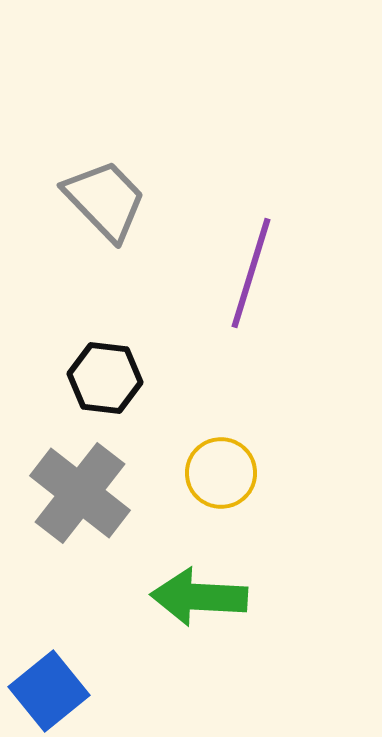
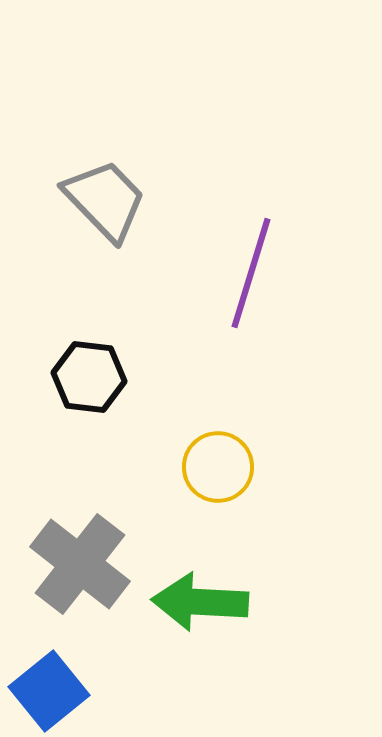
black hexagon: moved 16 px left, 1 px up
yellow circle: moved 3 px left, 6 px up
gray cross: moved 71 px down
green arrow: moved 1 px right, 5 px down
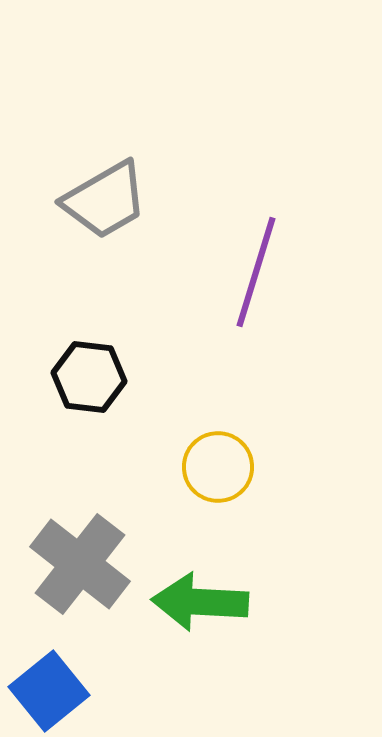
gray trapezoid: rotated 104 degrees clockwise
purple line: moved 5 px right, 1 px up
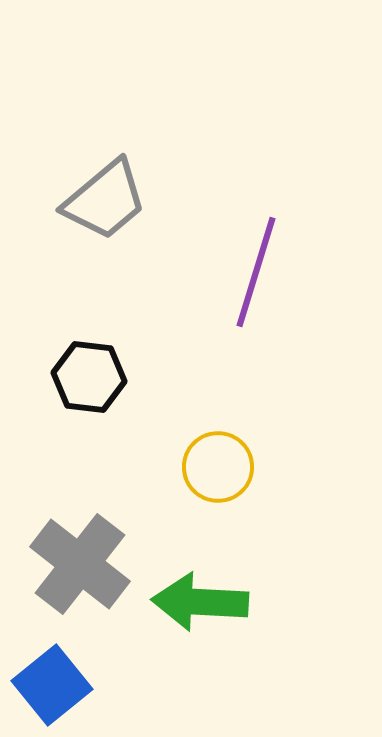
gray trapezoid: rotated 10 degrees counterclockwise
blue square: moved 3 px right, 6 px up
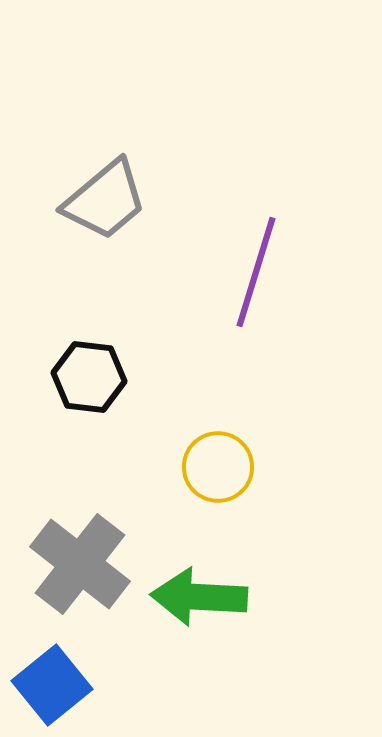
green arrow: moved 1 px left, 5 px up
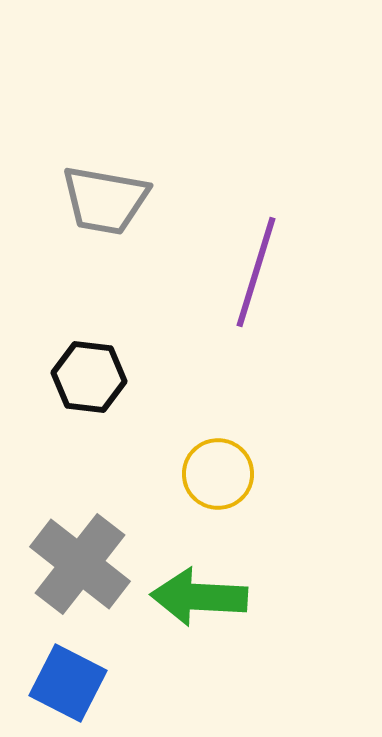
gray trapezoid: rotated 50 degrees clockwise
yellow circle: moved 7 px down
blue square: moved 16 px right, 2 px up; rotated 24 degrees counterclockwise
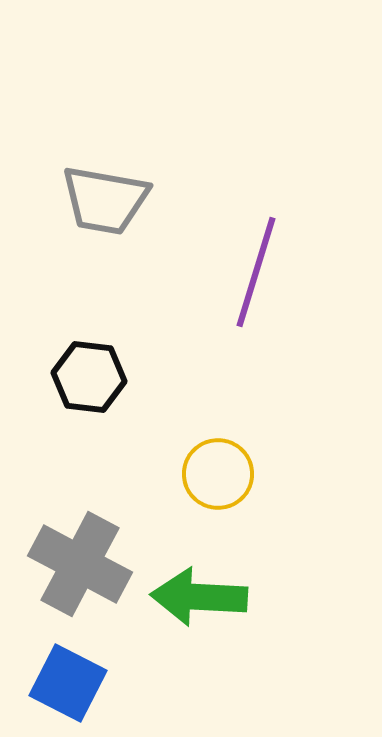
gray cross: rotated 10 degrees counterclockwise
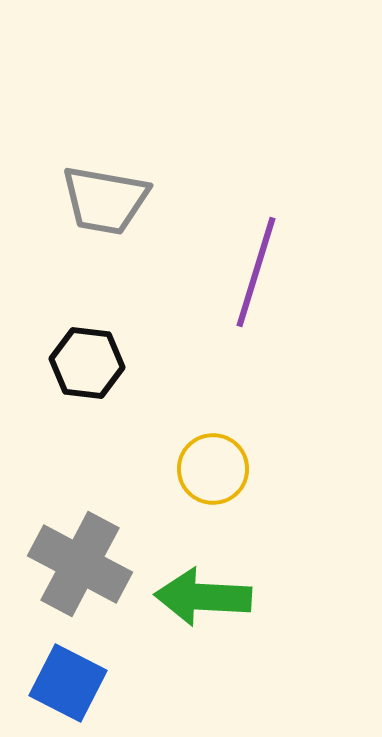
black hexagon: moved 2 px left, 14 px up
yellow circle: moved 5 px left, 5 px up
green arrow: moved 4 px right
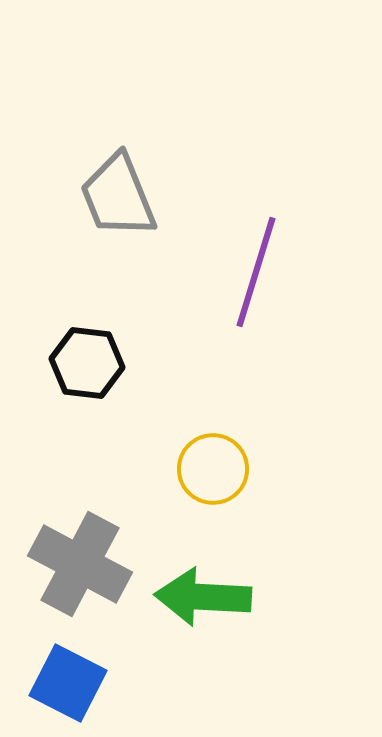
gray trapezoid: moved 13 px right, 4 px up; rotated 58 degrees clockwise
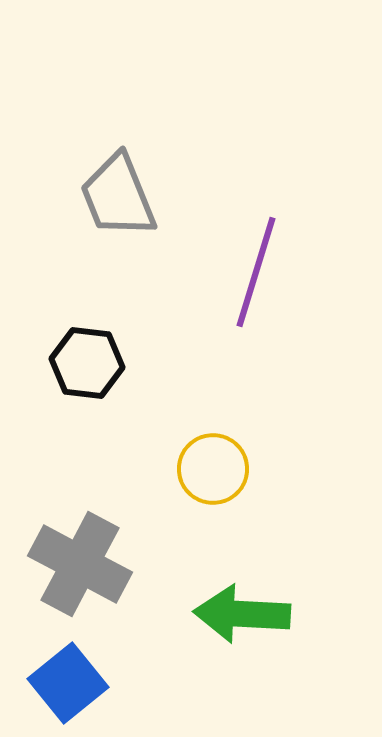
green arrow: moved 39 px right, 17 px down
blue square: rotated 24 degrees clockwise
